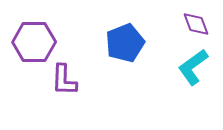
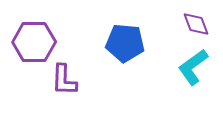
blue pentagon: rotated 27 degrees clockwise
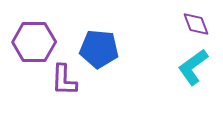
blue pentagon: moved 26 px left, 6 px down
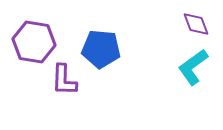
purple hexagon: rotated 9 degrees clockwise
blue pentagon: moved 2 px right
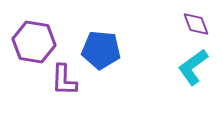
blue pentagon: moved 1 px down
